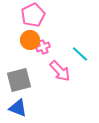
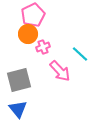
orange circle: moved 2 px left, 6 px up
blue triangle: moved 1 px down; rotated 30 degrees clockwise
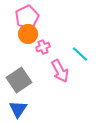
pink pentagon: moved 6 px left, 2 px down
pink arrow: rotated 15 degrees clockwise
gray square: rotated 20 degrees counterclockwise
blue triangle: rotated 12 degrees clockwise
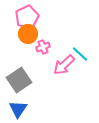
pink arrow: moved 4 px right, 6 px up; rotated 75 degrees clockwise
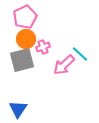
pink pentagon: moved 2 px left
orange circle: moved 2 px left, 5 px down
gray square: moved 3 px right, 20 px up; rotated 20 degrees clockwise
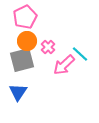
orange circle: moved 1 px right, 2 px down
pink cross: moved 5 px right; rotated 24 degrees counterclockwise
blue triangle: moved 17 px up
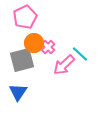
orange circle: moved 7 px right, 2 px down
